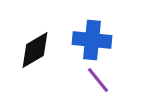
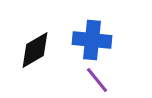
purple line: moved 1 px left
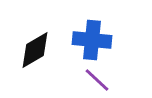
purple line: rotated 8 degrees counterclockwise
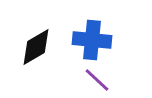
black diamond: moved 1 px right, 3 px up
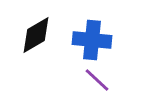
black diamond: moved 12 px up
